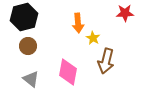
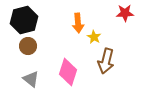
black hexagon: moved 3 px down
yellow star: moved 1 px right, 1 px up
pink diamond: rotated 8 degrees clockwise
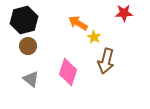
red star: moved 1 px left
orange arrow: rotated 126 degrees clockwise
